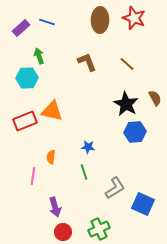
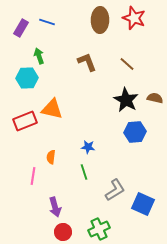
purple rectangle: rotated 18 degrees counterclockwise
brown semicircle: rotated 49 degrees counterclockwise
black star: moved 4 px up
orange triangle: moved 2 px up
gray L-shape: moved 2 px down
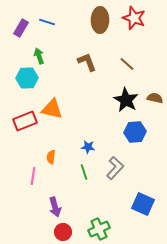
gray L-shape: moved 22 px up; rotated 15 degrees counterclockwise
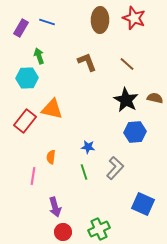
red rectangle: rotated 30 degrees counterclockwise
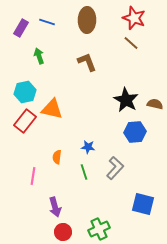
brown ellipse: moved 13 px left
brown line: moved 4 px right, 21 px up
cyan hexagon: moved 2 px left, 14 px down; rotated 10 degrees counterclockwise
brown semicircle: moved 6 px down
orange semicircle: moved 6 px right
blue square: rotated 10 degrees counterclockwise
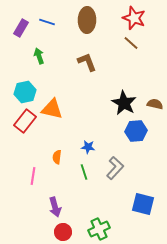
black star: moved 2 px left, 3 px down
blue hexagon: moved 1 px right, 1 px up
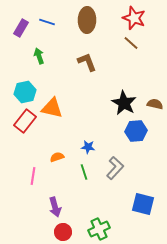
orange triangle: moved 1 px up
orange semicircle: rotated 64 degrees clockwise
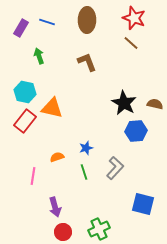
cyan hexagon: rotated 25 degrees clockwise
blue star: moved 2 px left, 1 px down; rotated 24 degrees counterclockwise
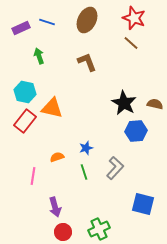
brown ellipse: rotated 25 degrees clockwise
purple rectangle: rotated 36 degrees clockwise
